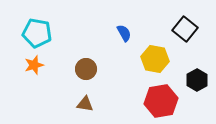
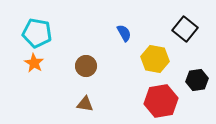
orange star: moved 2 px up; rotated 24 degrees counterclockwise
brown circle: moved 3 px up
black hexagon: rotated 20 degrees clockwise
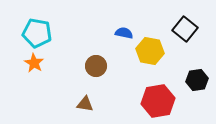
blue semicircle: rotated 48 degrees counterclockwise
yellow hexagon: moved 5 px left, 8 px up
brown circle: moved 10 px right
red hexagon: moved 3 px left
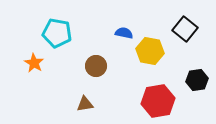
cyan pentagon: moved 20 px right
brown triangle: rotated 18 degrees counterclockwise
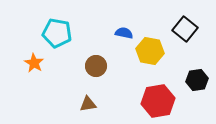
brown triangle: moved 3 px right
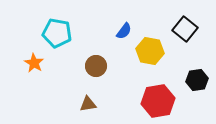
blue semicircle: moved 2 px up; rotated 114 degrees clockwise
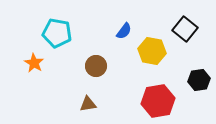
yellow hexagon: moved 2 px right
black hexagon: moved 2 px right
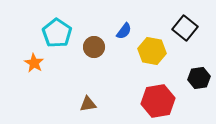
black square: moved 1 px up
cyan pentagon: rotated 24 degrees clockwise
brown circle: moved 2 px left, 19 px up
black hexagon: moved 2 px up
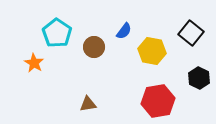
black square: moved 6 px right, 5 px down
black hexagon: rotated 25 degrees counterclockwise
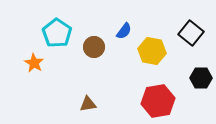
black hexagon: moved 2 px right; rotated 25 degrees counterclockwise
